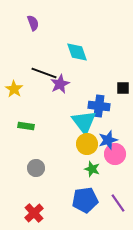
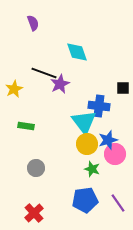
yellow star: rotated 12 degrees clockwise
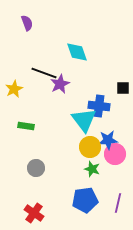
purple semicircle: moved 6 px left
cyan triangle: moved 2 px up
blue star: rotated 12 degrees clockwise
yellow circle: moved 3 px right, 3 px down
purple line: rotated 48 degrees clockwise
red cross: rotated 12 degrees counterclockwise
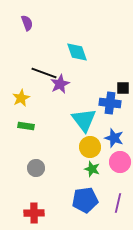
yellow star: moved 7 px right, 9 px down
blue cross: moved 11 px right, 3 px up
blue star: moved 6 px right, 2 px up; rotated 24 degrees clockwise
pink circle: moved 5 px right, 8 px down
red cross: rotated 36 degrees counterclockwise
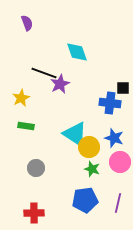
cyan triangle: moved 9 px left, 14 px down; rotated 20 degrees counterclockwise
yellow circle: moved 1 px left
